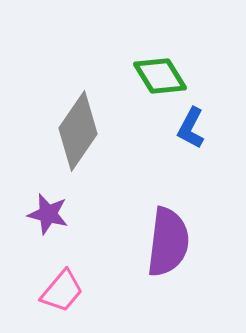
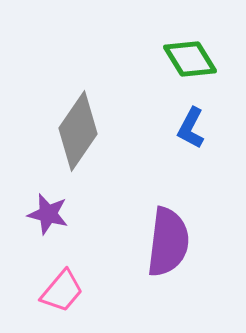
green diamond: moved 30 px right, 17 px up
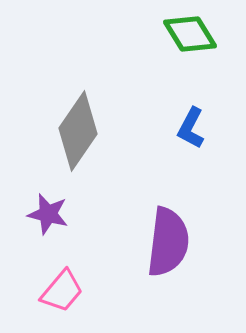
green diamond: moved 25 px up
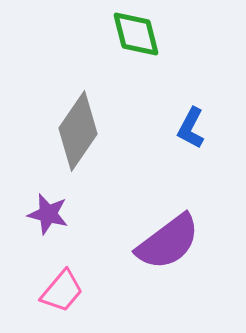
green diamond: moved 54 px left; rotated 18 degrees clockwise
purple semicircle: rotated 46 degrees clockwise
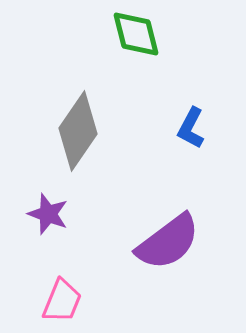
purple star: rotated 6 degrees clockwise
pink trapezoid: moved 10 px down; rotated 18 degrees counterclockwise
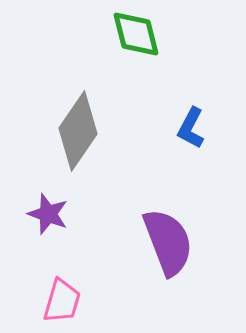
purple semicircle: rotated 74 degrees counterclockwise
pink trapezoid: rotated 6 degrees counterclockwise
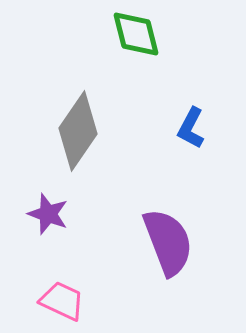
pink trapezoid: rotated 81 degrees counterclockwise
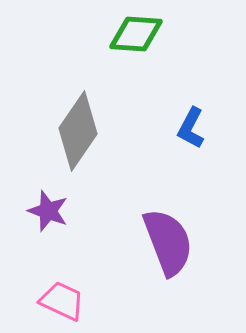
green diamond: rotated 72 degrees counterclockwise
purple star: moved 3 px up
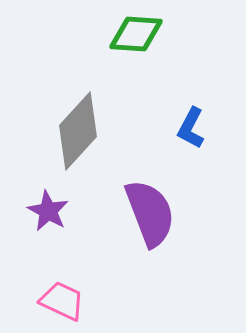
gray diamond: rotated 8 degrees clockwise
purple star: rotated 9 degrees clockwise
purple semicircle: moved 18 px left, 29 px up
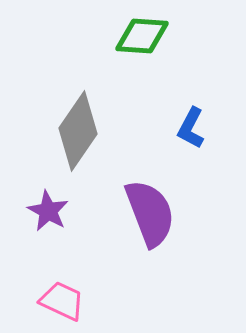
green diamond: moved 6 px right, 2 px down
gray diamond: rotated 8 degrees counterclockwise
